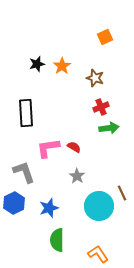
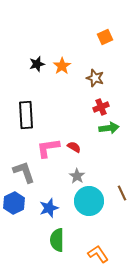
black rectangle: moved 2 px down
cyan circle: moved 10 px left, 5 px up
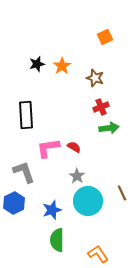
cyan circle: moved 1 px left
blue star: moved 3 px right, 2 px down
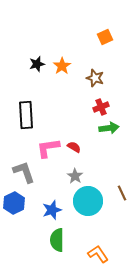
gray star: moved 2 px left
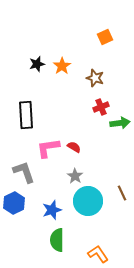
green arrow: moved 11 px right, 5 px up
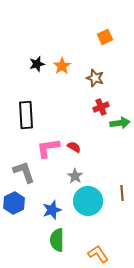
brown line: rotated 21 degrees clockwise
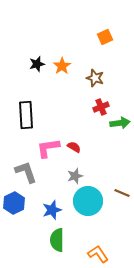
gray L-shape: moved 2 px right
gray star: rotated 21 degrees clockwise
brown line: rotated 63 degrees counterclockwise
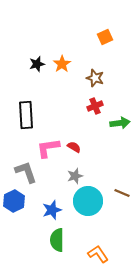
orange star: moved 2 px up
red cross: moved 6 px left, 1 px up
blue hexagon: moved 2 px up
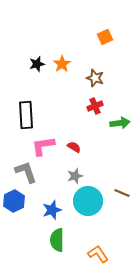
pink L-shape: moved 5 px left, 2 px up
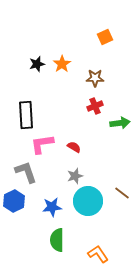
brown star: rotated 18 degrees counterclockwise
pink L-shape: moved 1 px left, 2 px up
brown line: rotated 14 degrees clockwise
blue star: moved 3 px up; rotated 12 degrees clockwise
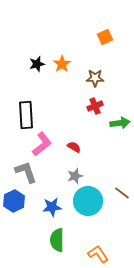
pink L-shape: rotated 150 degrees clockwise
